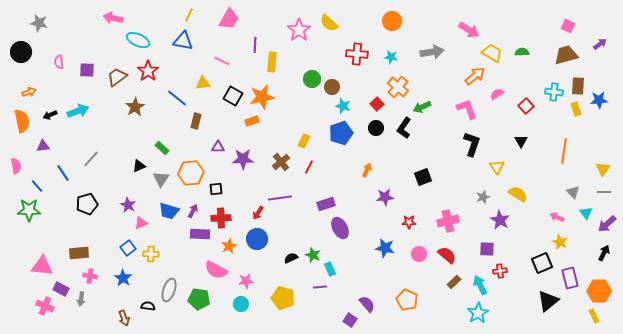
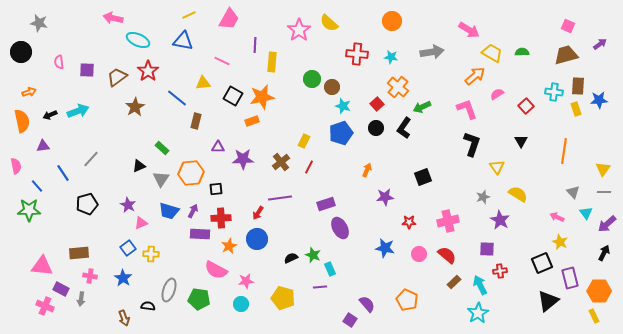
yellow line at (189, 15): rotated 40 degrees clockwise
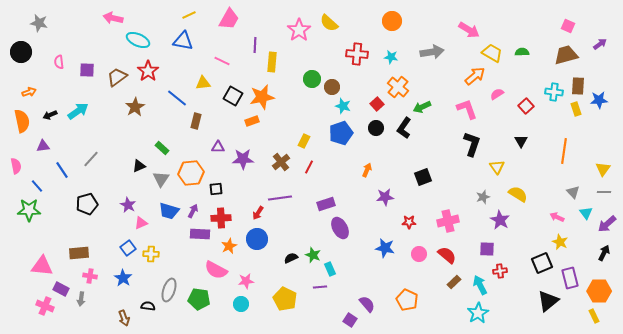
cyan arrow at (78, 111): rotated 15 degrees counterclockwise
blue line at (63, 173): moved 1 px left, 3 px up
yellow pentagon at (283, 298): moved 2 px right, 1 px down; rotated 10 degrees clockwise
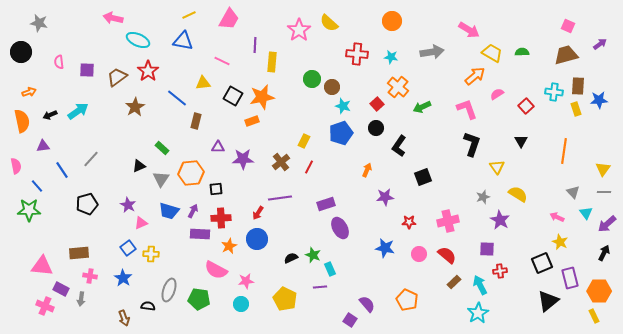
black L-shape at (404, 128): moved 5 px left, 18 px down
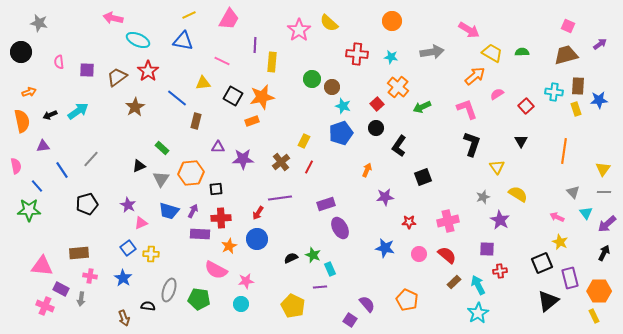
cyan arrow at (480, 285): moved 2 px left
yellow pentagon at (285, 299): moved 8 px right, 7 px down
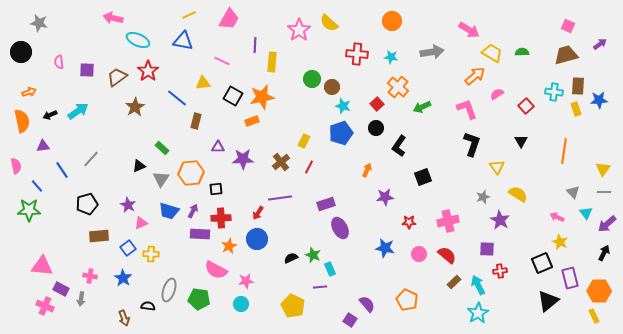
brown rectangle at (79, 253): moved 20 px right, 17 px up
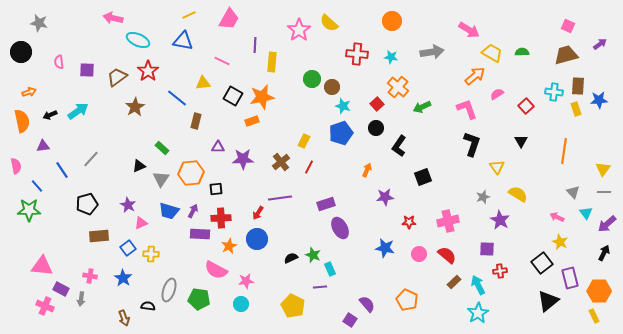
black square at (542, 263): rotated 15 degrees counterclockwise
